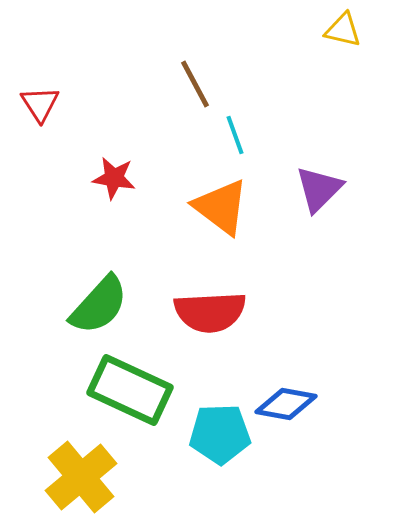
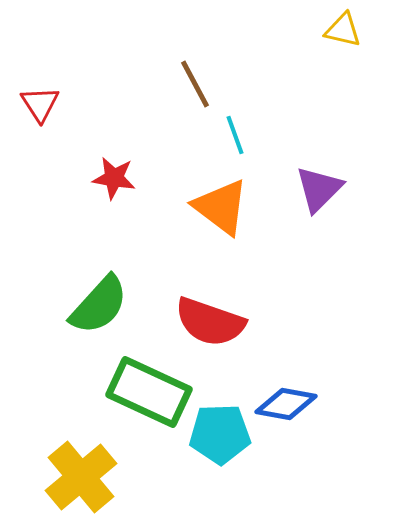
red semicircle: moved 10 px down; rotated 22 degrees clockwise
green rectangle: moved 19 px right, 2 px down
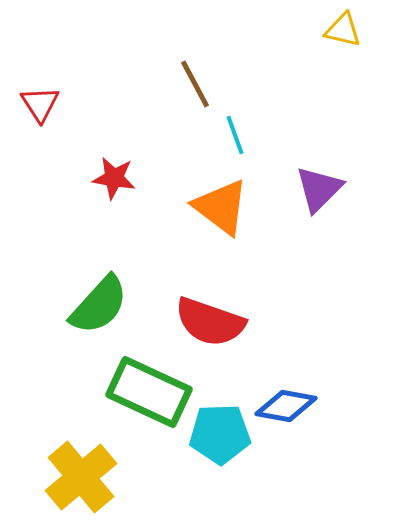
blue diamond: moved 2 px down
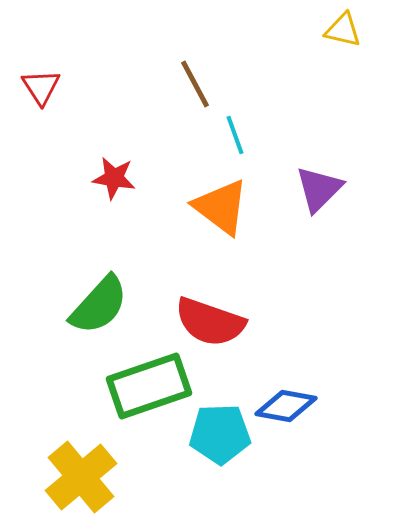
red triangle: moved 1 px right, 17 px up
green rectangle: moved 6 px up; rotated 44 degrees counterclockwise
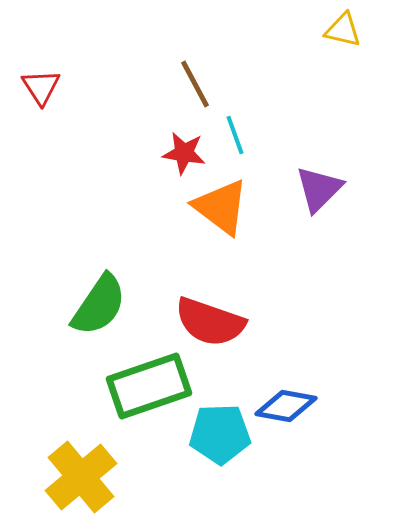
red star: moved 70 px right, 25 px up
green semicircle: rotated 8 degrees counterclockwise
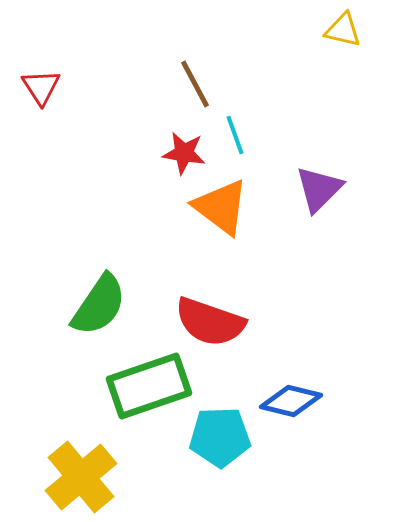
blue diamond: moved 5 px right, 5 px up; rotated 4 degrees clockwise
cyan pentagon: moved 3 px down
